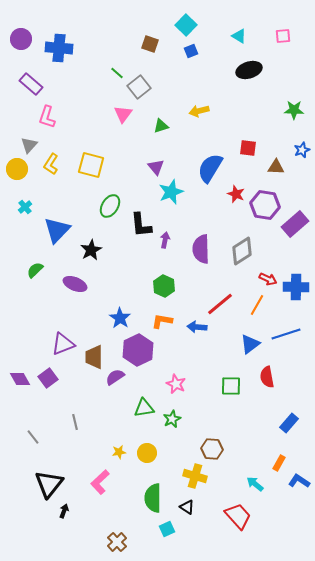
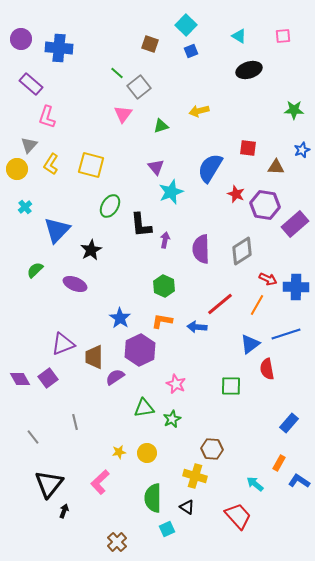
purple hexagon at (138, 350): moved 2 px right
red semicircle at (267, 377): moved 8 px up
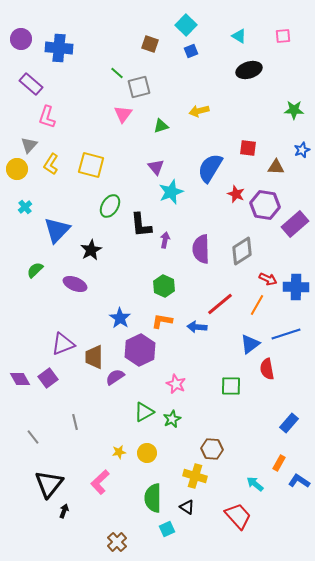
gray square at (139, 87): rotated 25 degrees clockwise
green triangle at (144, 408): moved 4 px down; rotated 20 degrees counterclockwise
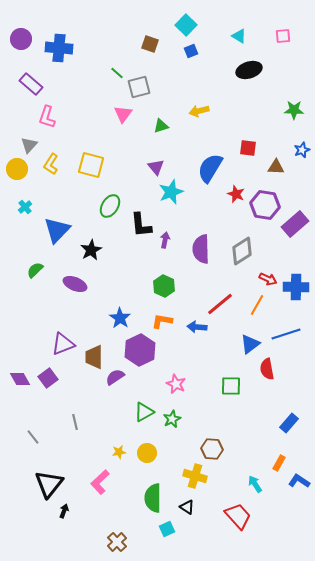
cyan arrow at (255, 484): rotated 18 degrees clockwise
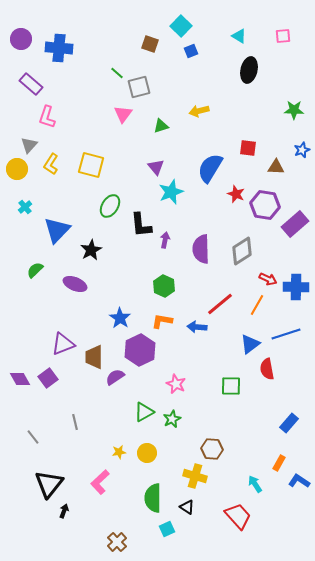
cyan square at (186, 25): moved 5 px left, 1 px down
black ellipse at (249, 70): rotated 60 degrees counterclockwise
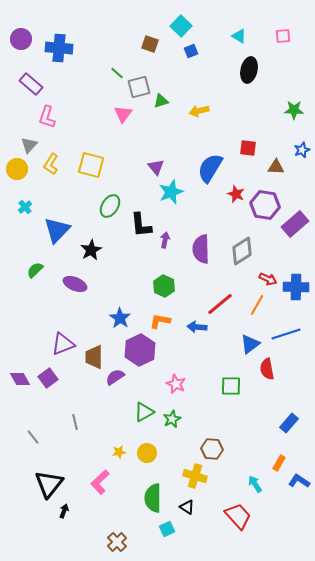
green triangle at (161, 126): moved 25 px up
orange L-shape at (162, 321): moved 2 px left
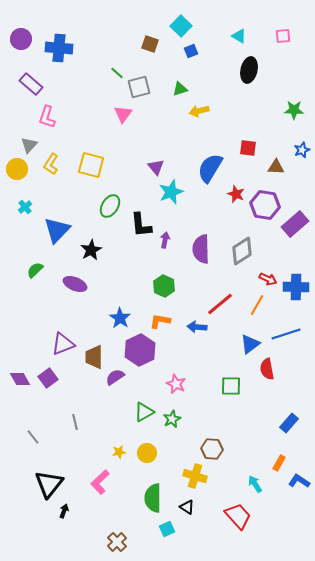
green triangle at (161, 101): moved 19 px right, 12 px up
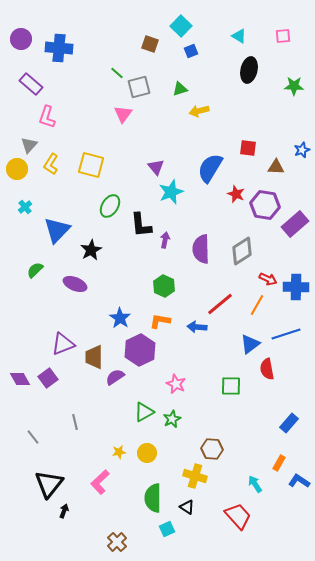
green star at (294, 110): moved 24 px up
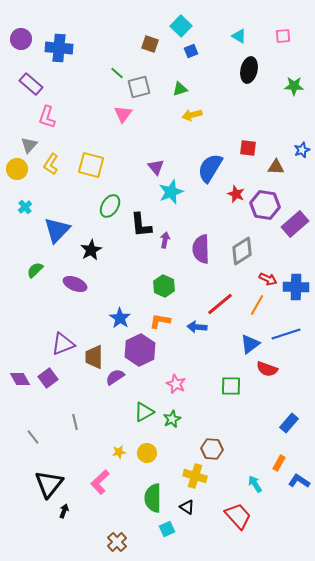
yellow arrow at (199, 111): moved 7 px left, 4 px down
red semicircle at (267, 369): rotated 60 degrees counterclockwise
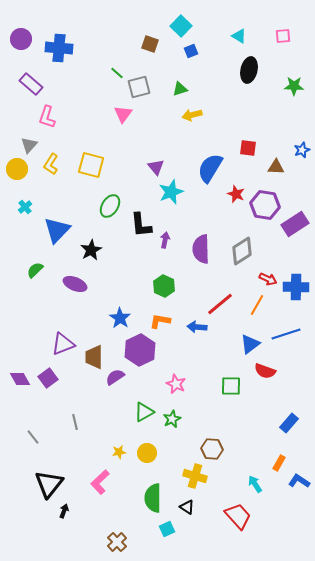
purple rectangle at (295, 224): rotated 8 degrees clockwise
red semicircle at (267, 369): moved 2 px left, 2 px down
